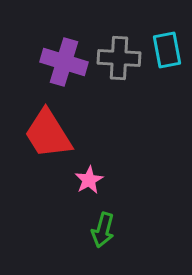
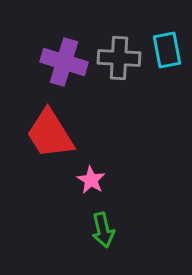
red trapezoid: moved 2 px right
pink star: moved 2 px right; rotated 12 degrees counterclockwise
green arrow: rotated 28 degrees counterclockwise
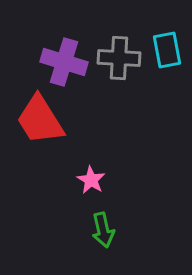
red trapezoid: moved 10 px left, 14 px up
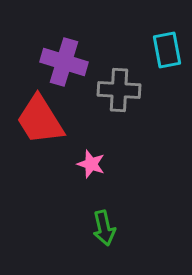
gray cross: moved 32 px down
pink star: moved 16 px up; rotated 12 degrees counterclockwise
green arrow: moved 1 px right, 2 px up
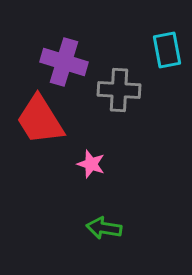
green arrow: rotated 112 degrees clockwise
